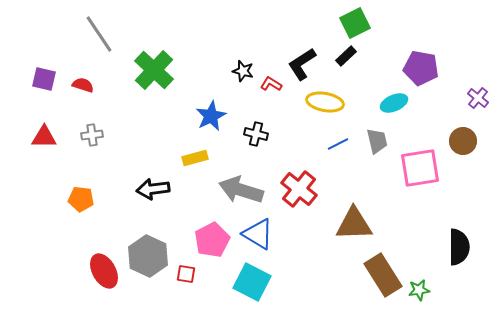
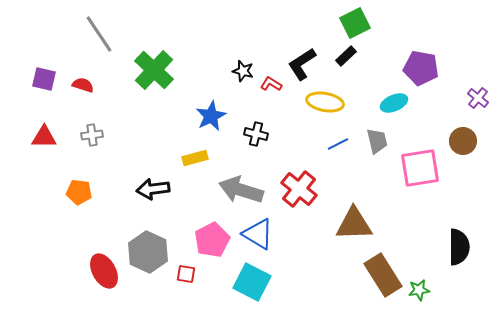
orange pentagon: moved 2 px left, 7 px up
gray hexagon: moved 4 px up
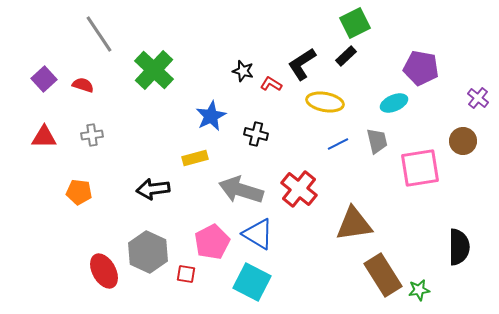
purple square: rotated 35 degrees clockwise
brown triangle: rotated 6 degrees counterclockwise
pink pentagon: moved 2 px down
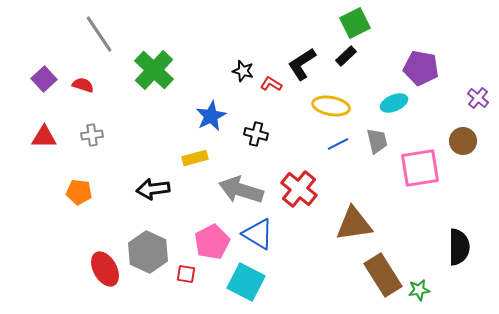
yellow ellipse: moved 6 px right, 4 px down
red ellipse: moved 1 px right, 2 px up
cyan square: moved 6 px left
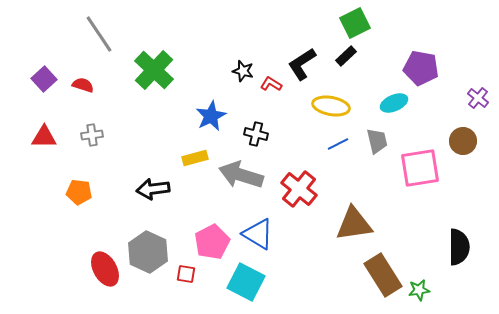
gray arrow: moved 15 px up
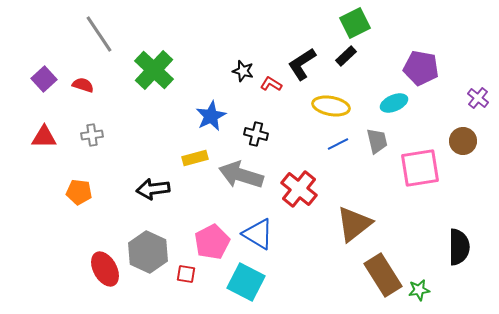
brown triangle: rotated 30 degrees counterclockwise
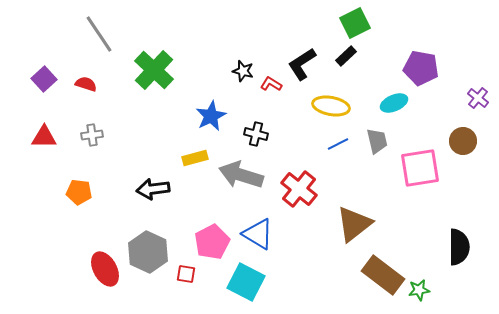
red semicircle: moved 3 px right, 1 px up
brown rectangle: rotated 21 degrees counterclockwise
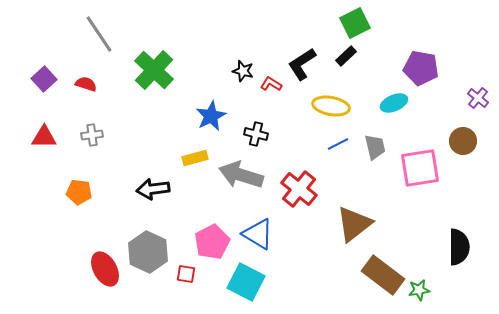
gray trapezoid: moved 2 px left, 6 px down
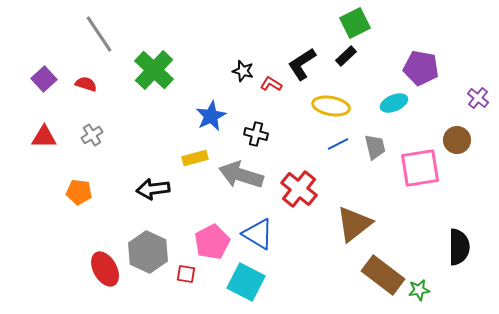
gray cross: rotated 25 degrees counterclockwise
brown circle: moved 6 px left, 1 px up
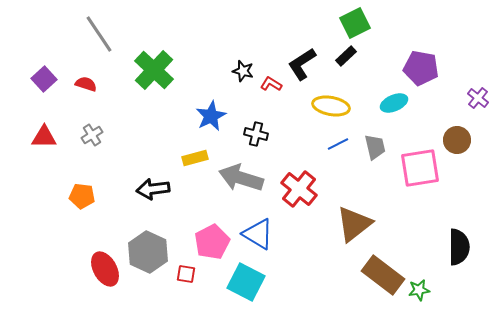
gray arrow: moved 3 px down
orange pentagon: moved 3 px right, 4 px down
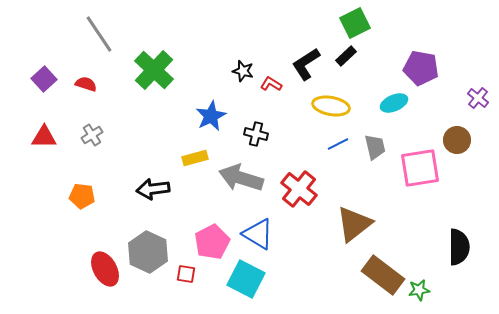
black L-shape: moved 4 px right
cyan square: moved 3 px up
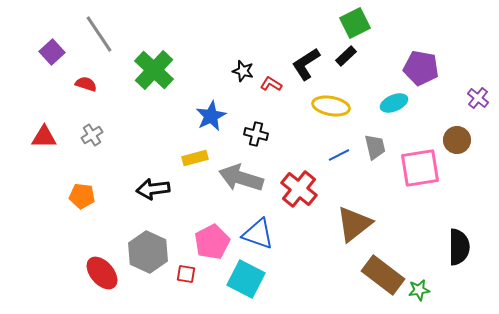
purple square: moved 8 px right, 27 px up
blue line: moved 1 px right, 11 px down
blue triangle: rotated 12 degrees counterclockwise
red ellipse: moved 3 px left, 4 px down; rotated 12 degrees counterclockwise
